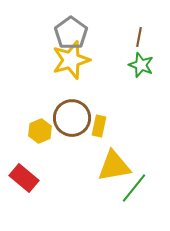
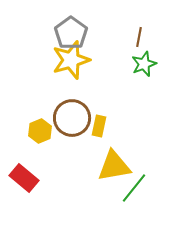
green star: moved 3 px right, 1 px up; rotated 30 degrees clockwise
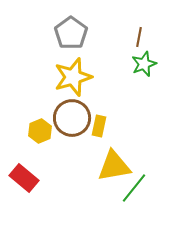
yellow star: moved 2 px right, 17 px down
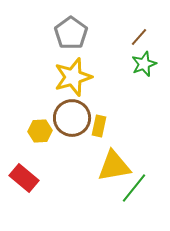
brown line: rotated 30 degrees clockwise
yellow hexagon: rotated 20 degrees clockwise
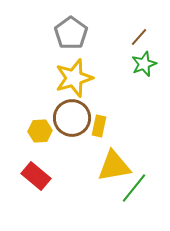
yellow star: moved 1 px right, 1 px down
red rectangle: moved 12 px right, 2 px up
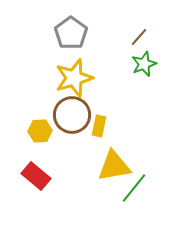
brown circle: moved 3 px up
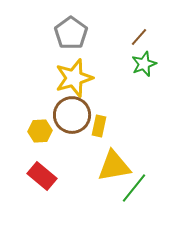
red rectangle: moved 6 px right
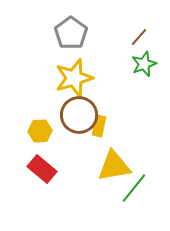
brown circle: moved 7 px right
red rectangle: moved 7 px up
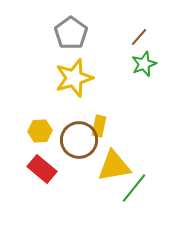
brown circle: moved 25 px down
